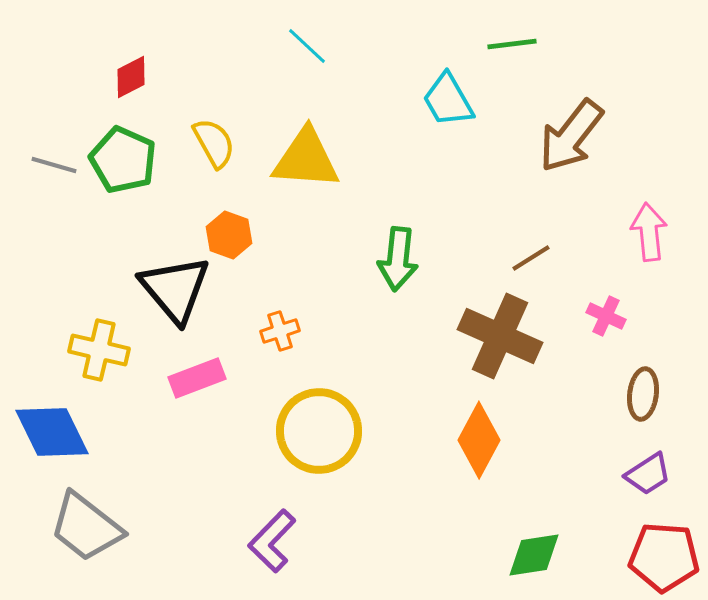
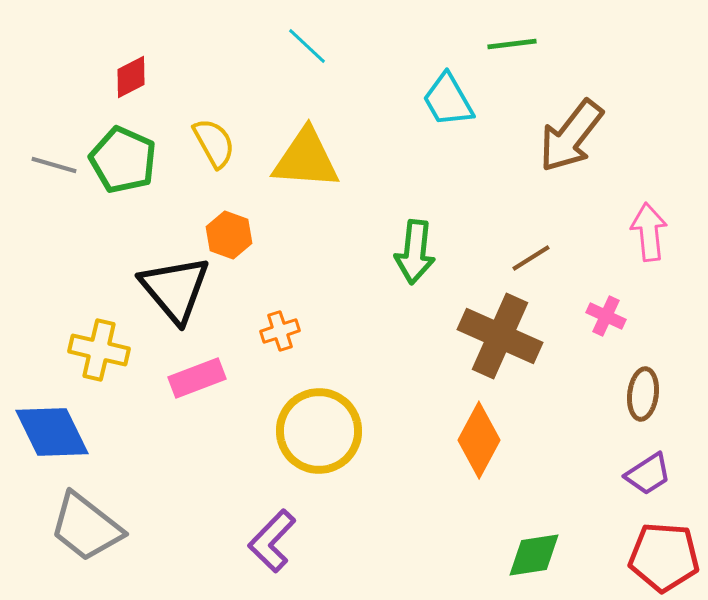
green arrow: moved 17 px right, 7 px up
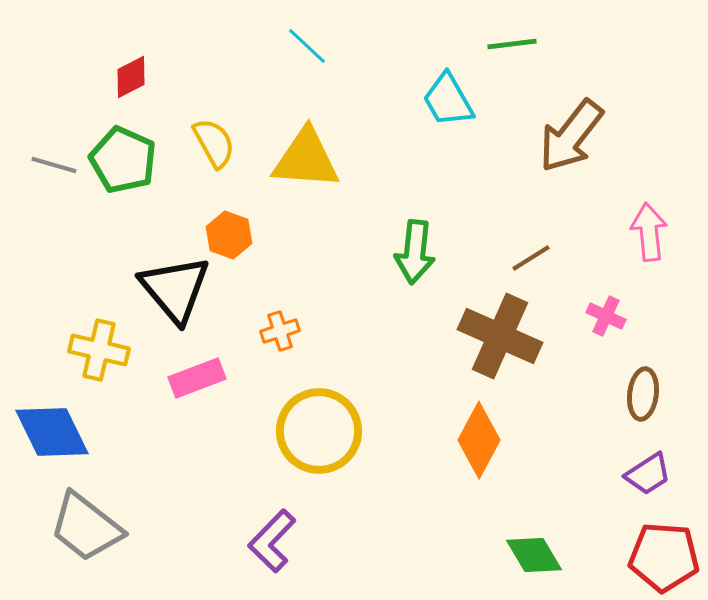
green diamond: rotated 68 degrees clockwise
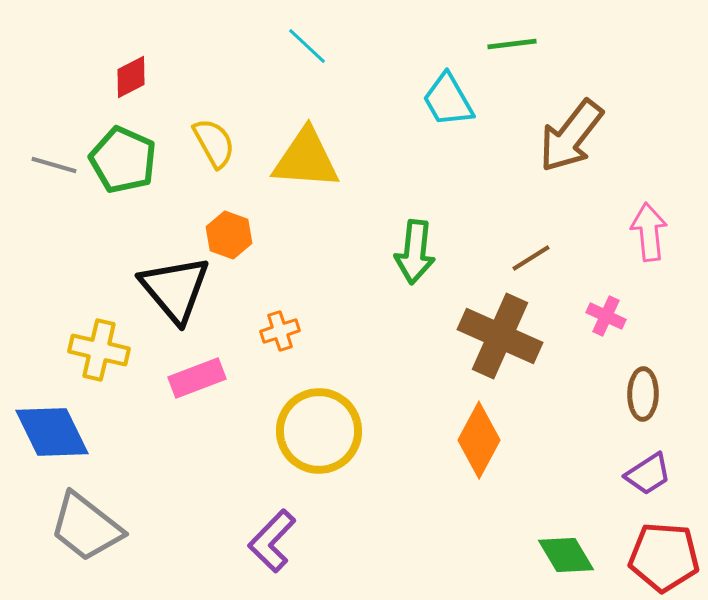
brown ellipse: rotated 6 degrees counterclockwise
green diamond: moved 32 px right
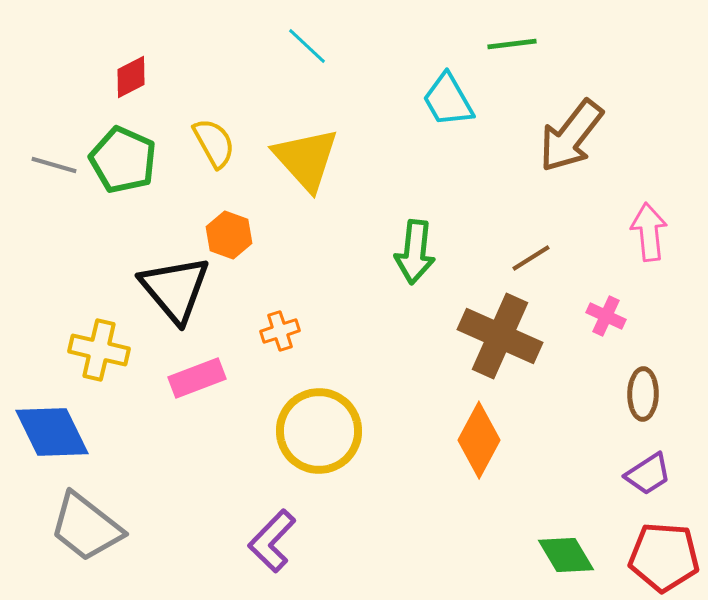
yellow triangle: rotated 44 degrees clockwise
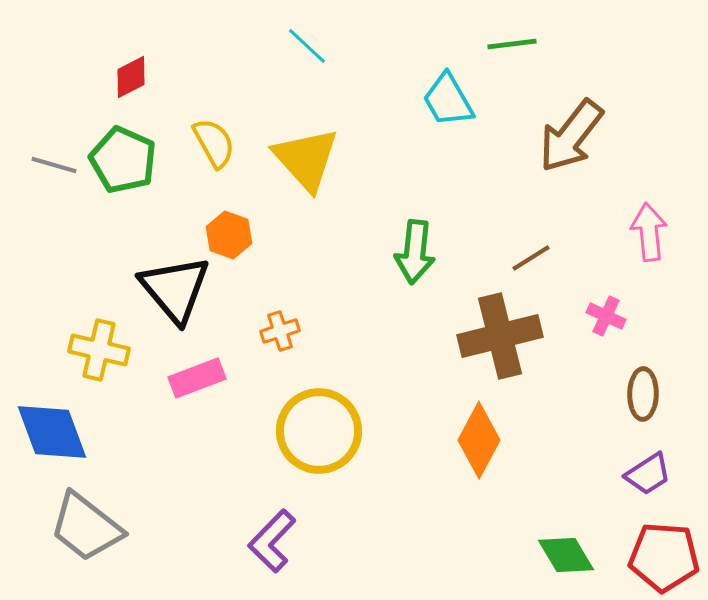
brown cross: rotated 38 degrees counterclockwise
blue diamond: rotated 6 degrees clockwise
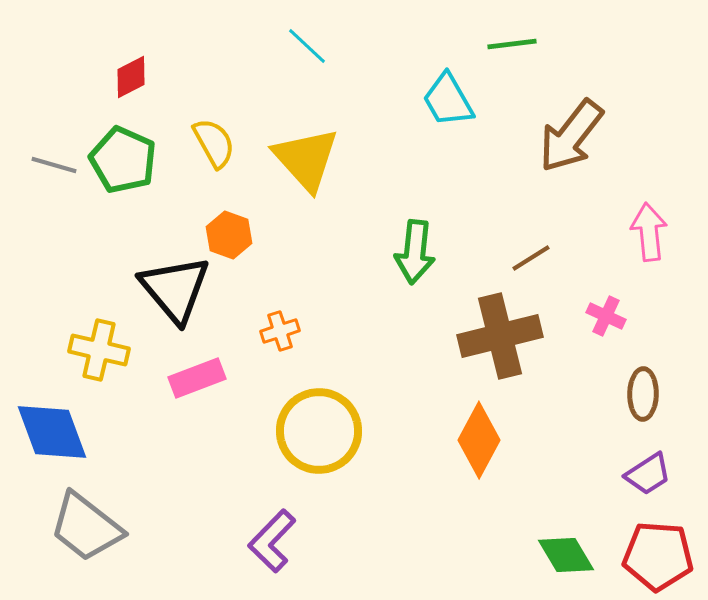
red pentagon: moved 6 px left, 1 px up
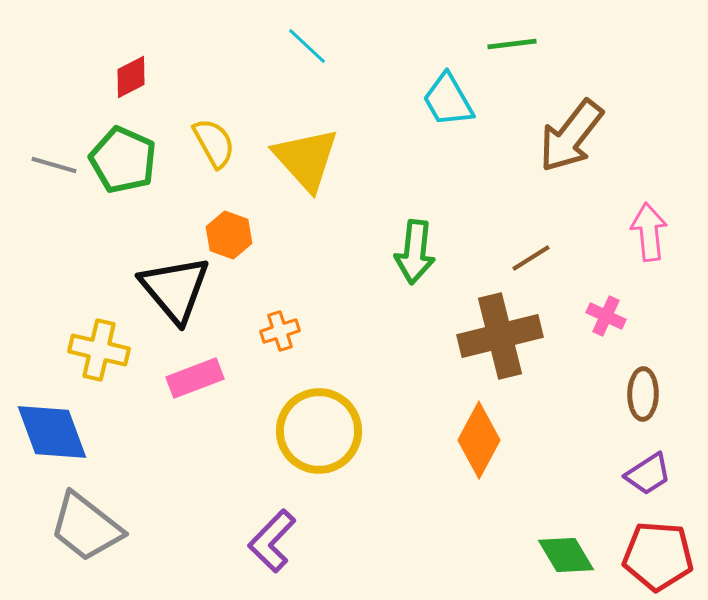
pink rectangle: moved 2 px left
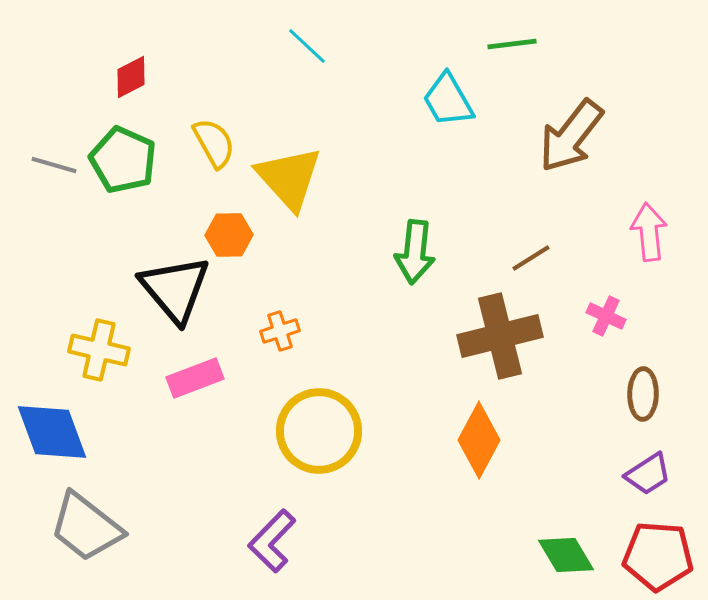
yellow triangle: moved 17 px left, 19 px down
orange hexagon: rotated 21 degrees counterclockwise
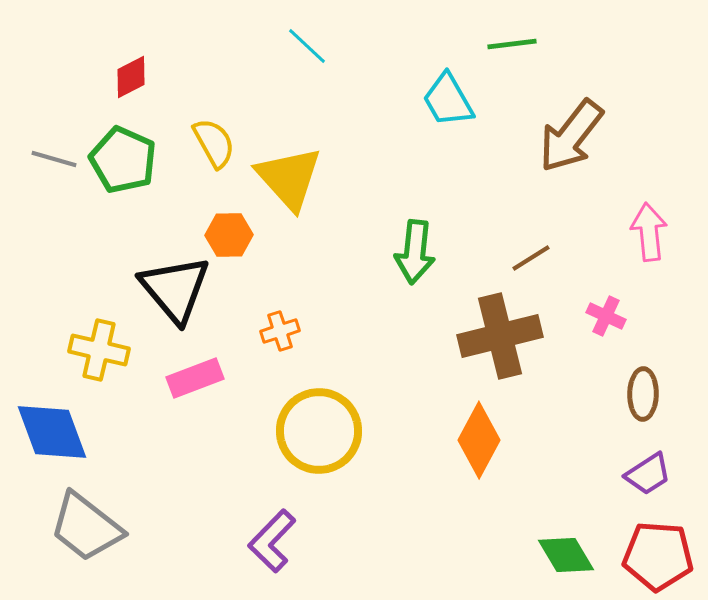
gray line: moved 6 px up
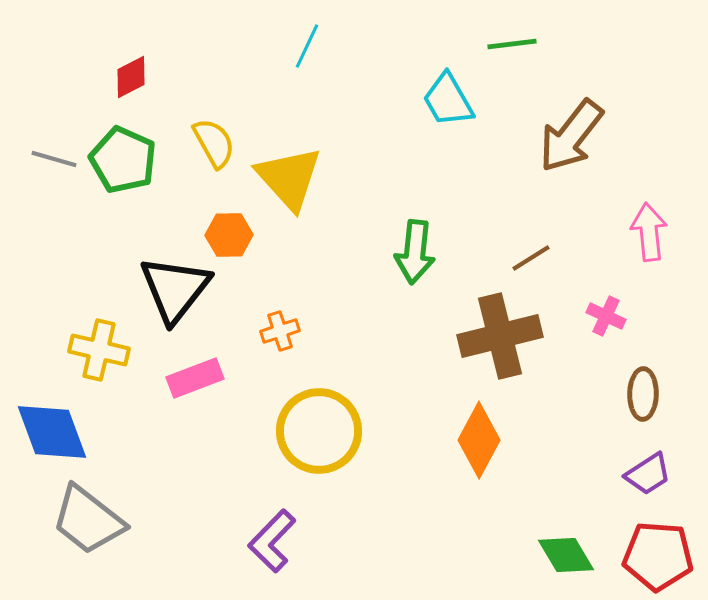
cyan line: rotated 72 degrees clockwise
black triangle: rotated 18 degrees clockwise
gray trapezoid: moved 2 px right, 7 px up
